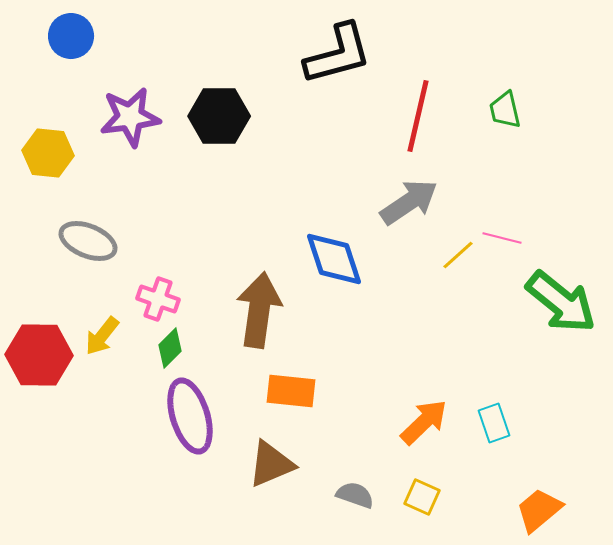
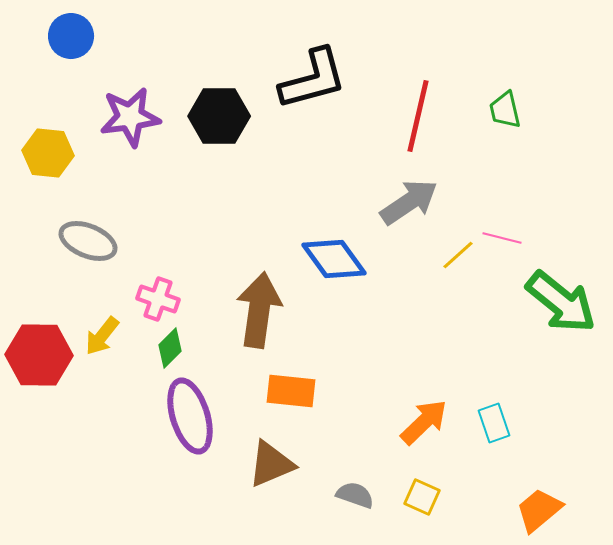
black L-shape: moved 25 px left, 25 px down
blue diamond: rotated 18 degrees counterclockwise
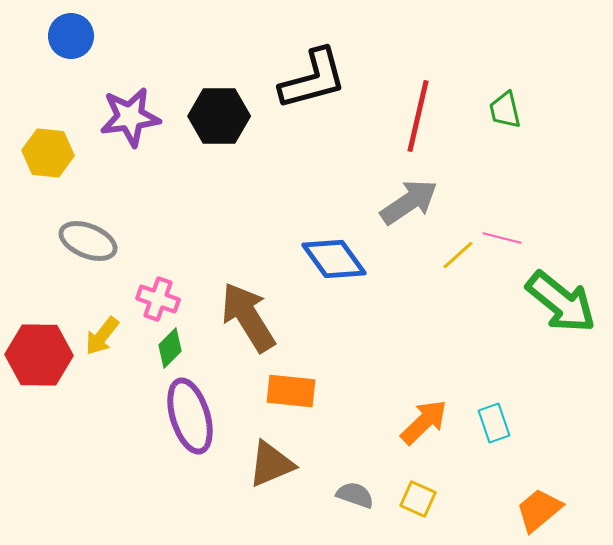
brown arrow: moved 11 px left, 7 px down; rotated 40 degrees counterclockwise
yellow square: moved 4 px left, 2 px down
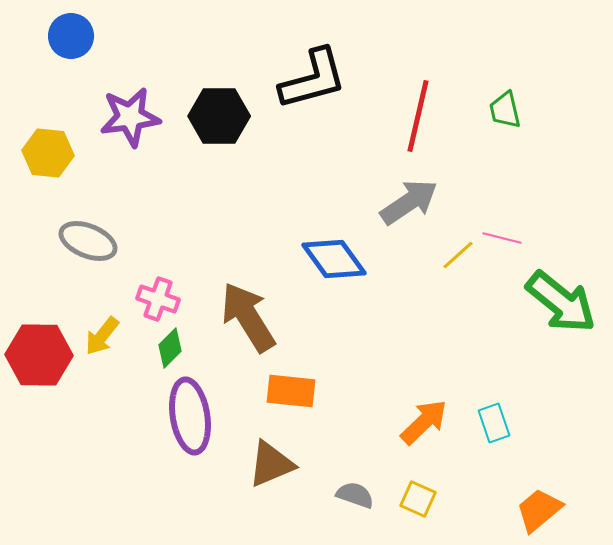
purple ellipse: rotated 8 degrees clockwise
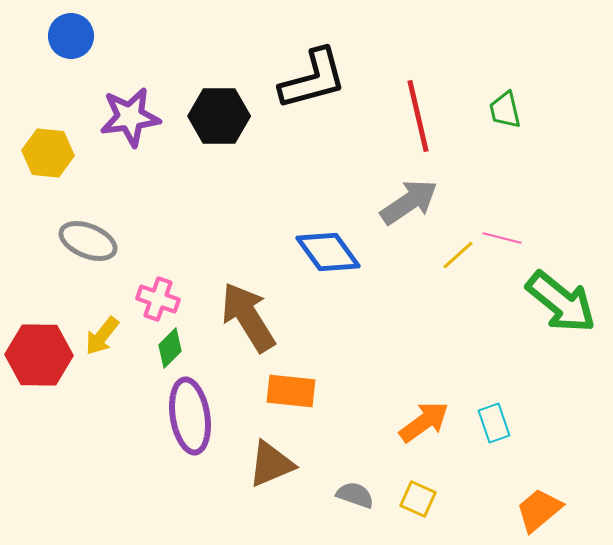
red line: rotated 26 degrees counterclockwise
blue diamond: moved 6 px left, 7 px up
orange arrow: rotated 8 degrees clockwise
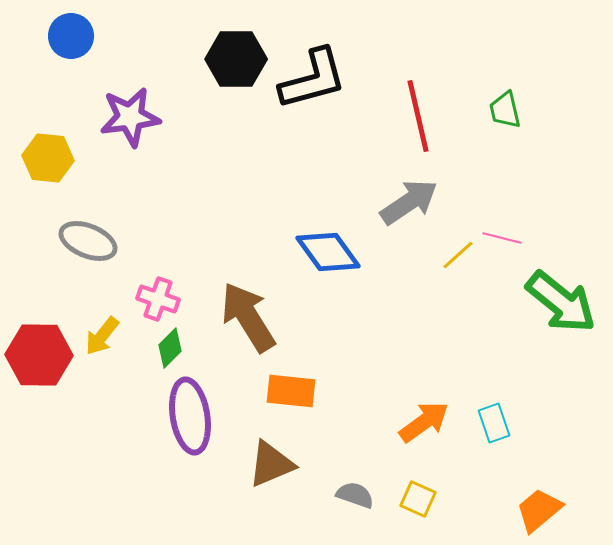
black hexagon: moved 17 px right, 57 px up
yellow hexagon: moved 5 px down
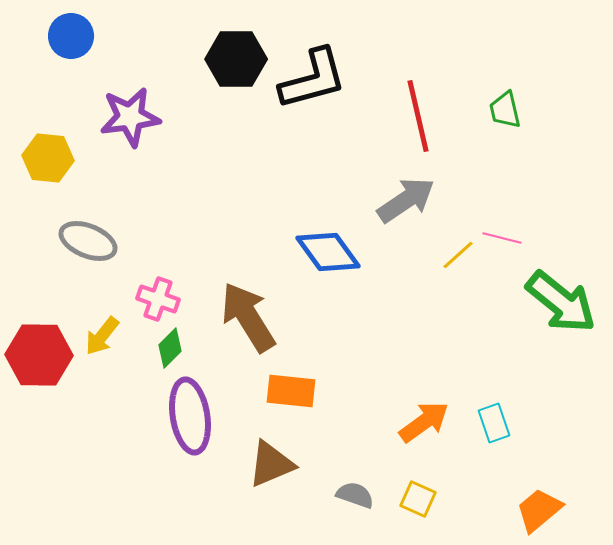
gray arrow: moved 3 px left, 2 px up
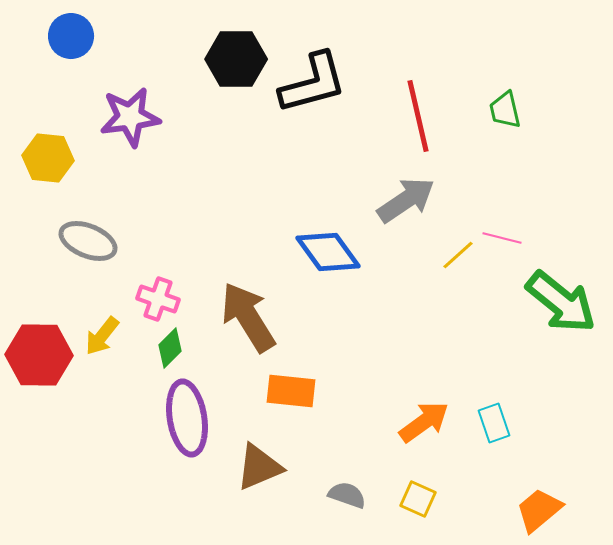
black L-shape: moved 4 px down
purple ellipse: moved 3 px left, 2 px down
brown triangle: moved 12 px left, 3 px down
gray semicircle: moved 8 px left
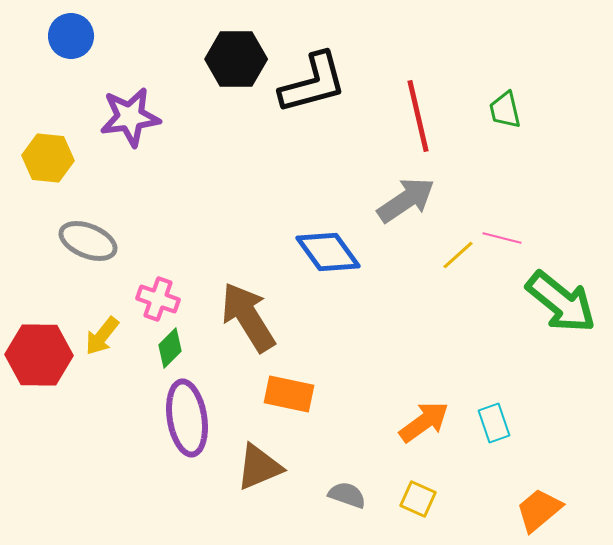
orange rectangle: moved 2 px left, 3 px down; rotated 6 degrees clockwise
